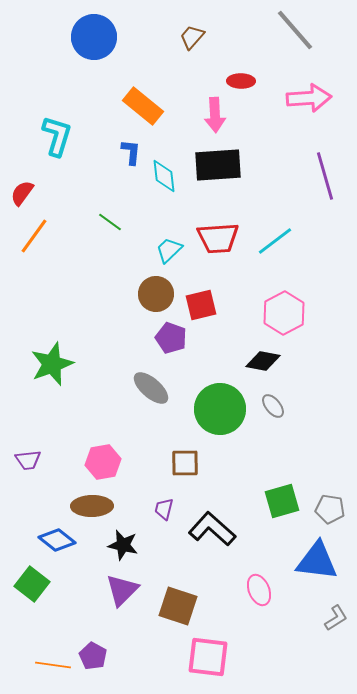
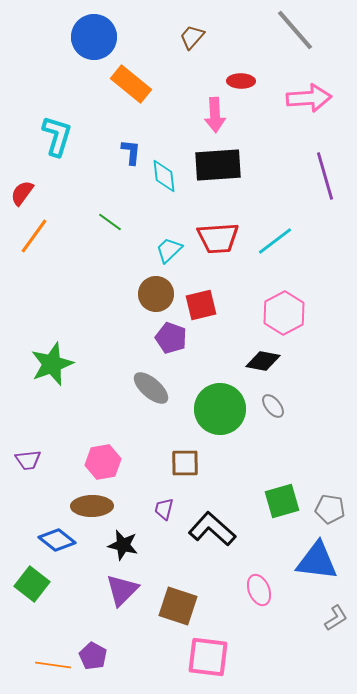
orange rectangle at (143, 106): moved 12 px left, 22 px up
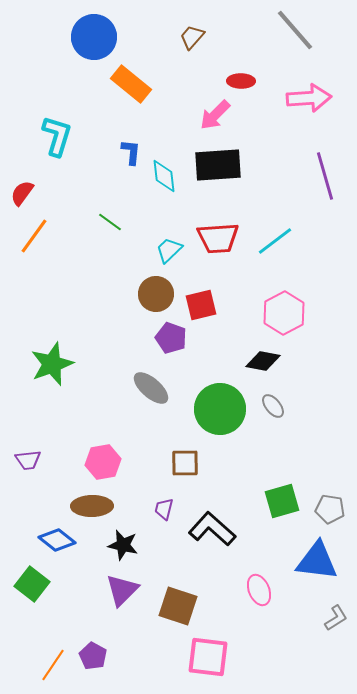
pink arrow at (215, 115): rotated 48 degrees clockwise
orange line at (53, 665): rotated 64 degrees counterclockwise
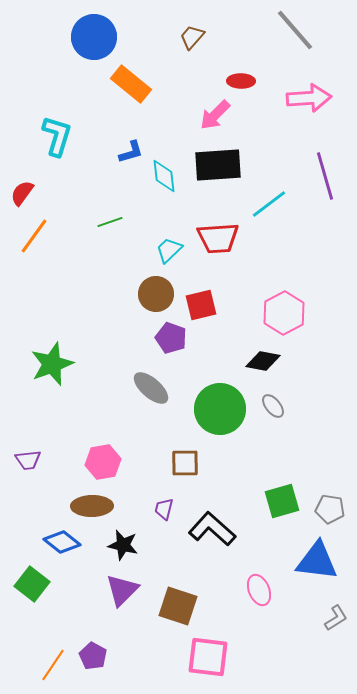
blue L-shape at (131, 152): rotated 68 degrees clockwise
green line at (110, 222): rotated 55 degrees counterclockwise
cyan line at (275, 241): moved 6 px left, 37 px up
blue diamond at (57, 540): moved 5 px right, 2 px down
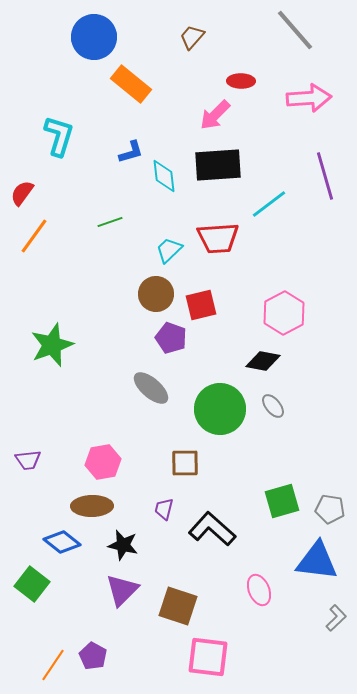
cyan L-shape at (57, 136): moved 2 px right
green star at (52, 364): moved 19 px up
gray L-shape at (336, 618): rotated 12 degrees counterclockwise
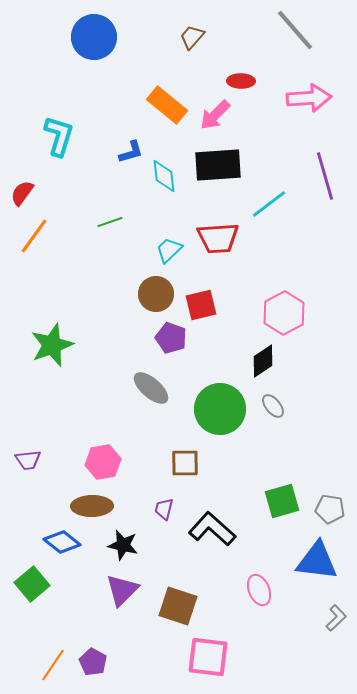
orange rectangle at (131, 84): moved 36 px right, 21 px down
black diamond at (263, 361): rotated 44 degrees counterclockwise
green square at (32, 584): rotated 12 degrees clockwise
purple pentagon at (93, 656): moved 6 px down
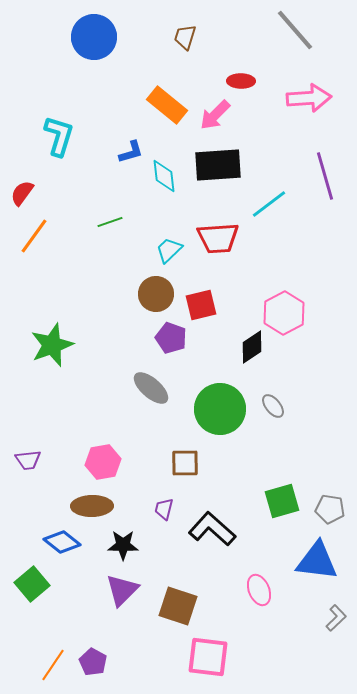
brown trapezoid at (192, 37): moved 7 px left; rotated 24 degrees counterclockwise
black diamond at (263, 361): moved 11 px left, 14 px up
black star at (123, 545): rotated 12 degrees counterclockwise
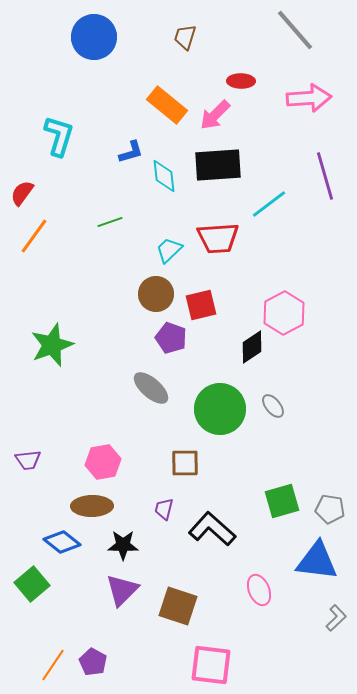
pink square at (208, 657): moved 3 px right, 8 px down
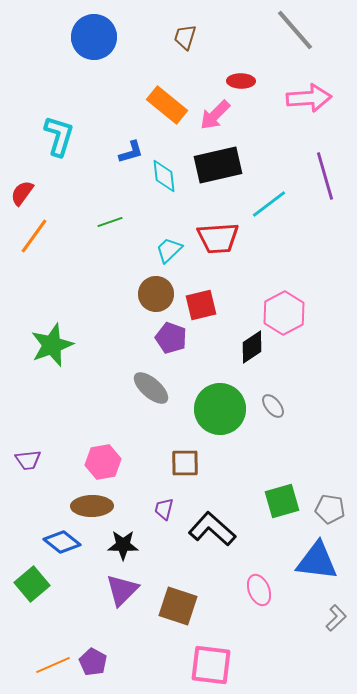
black rectangle at (218, 165): rotated 9 degrees counterclockwise
orange line at (53, 665): rotated 32 degrees clockwise
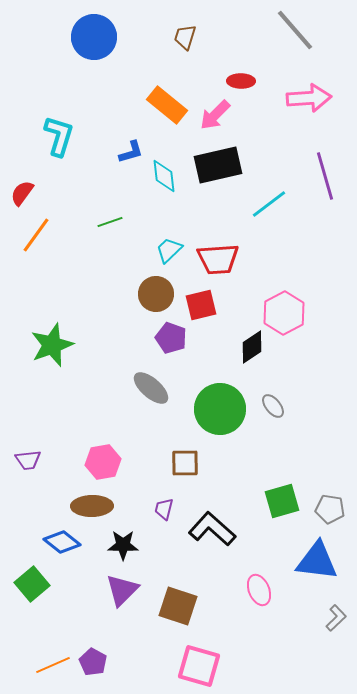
orange line at (34, 236): moved 2 px right, 1 px up
red trapezoid at (218, 238): moved 21 px down
pink square at (211, 665): moved 12 px left, 1 px down; rotated 9 degrees clockwise
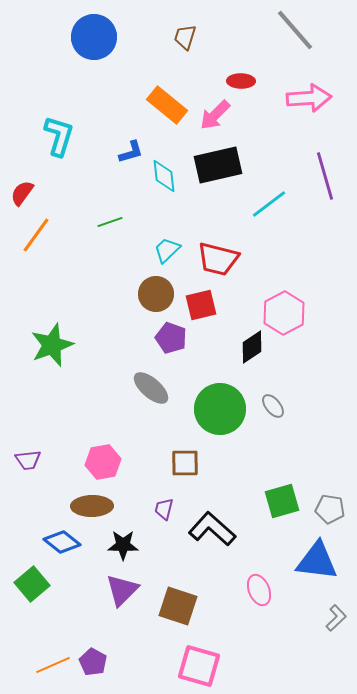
cyan trapezoid at (169, 250): moved 2 px left
red trapezoid at (218, 259): rotated 18 degrees clockwise
